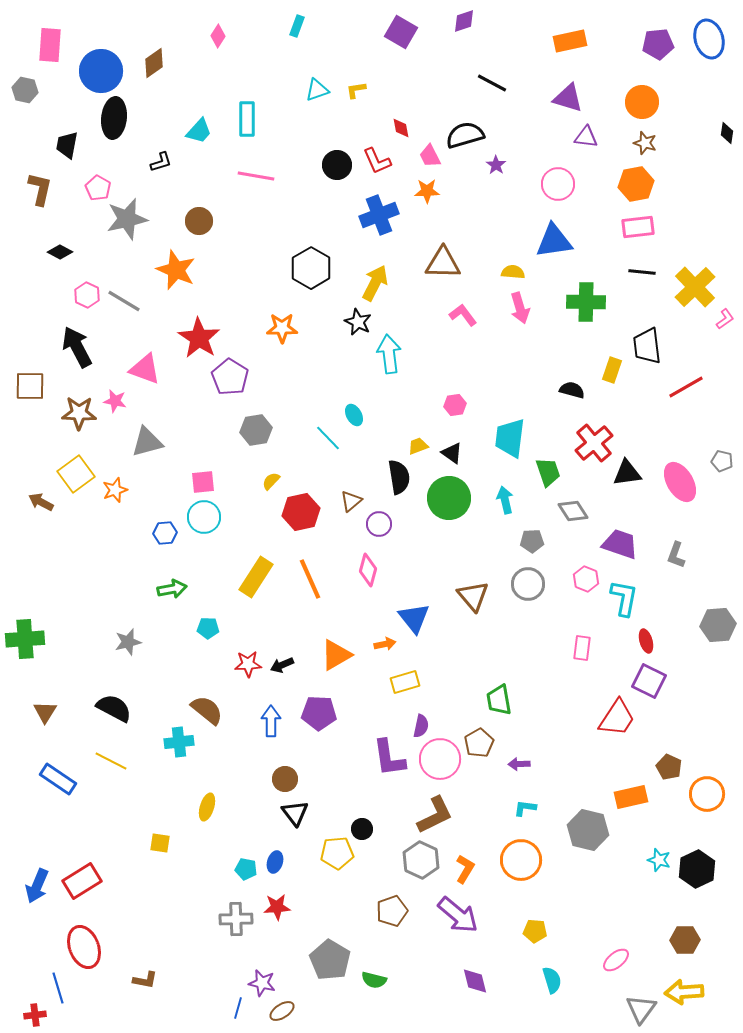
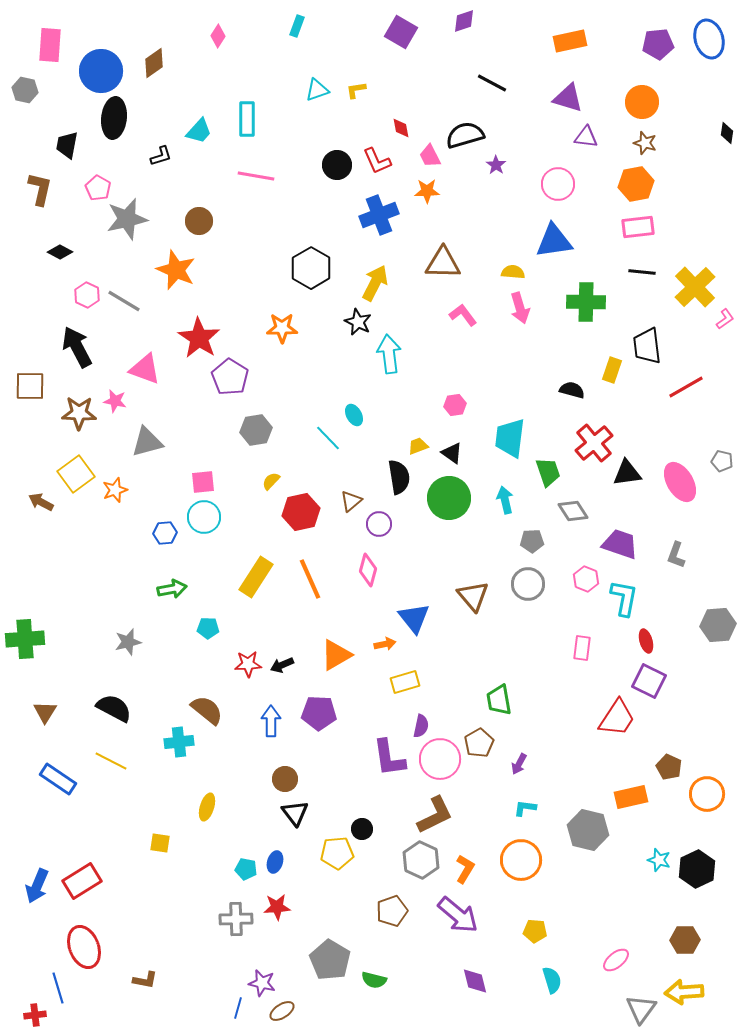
black L-shape at (161, 162): moved 6 px up
purple arrow at (519, 764): rotated 60 degrees counterclockwise
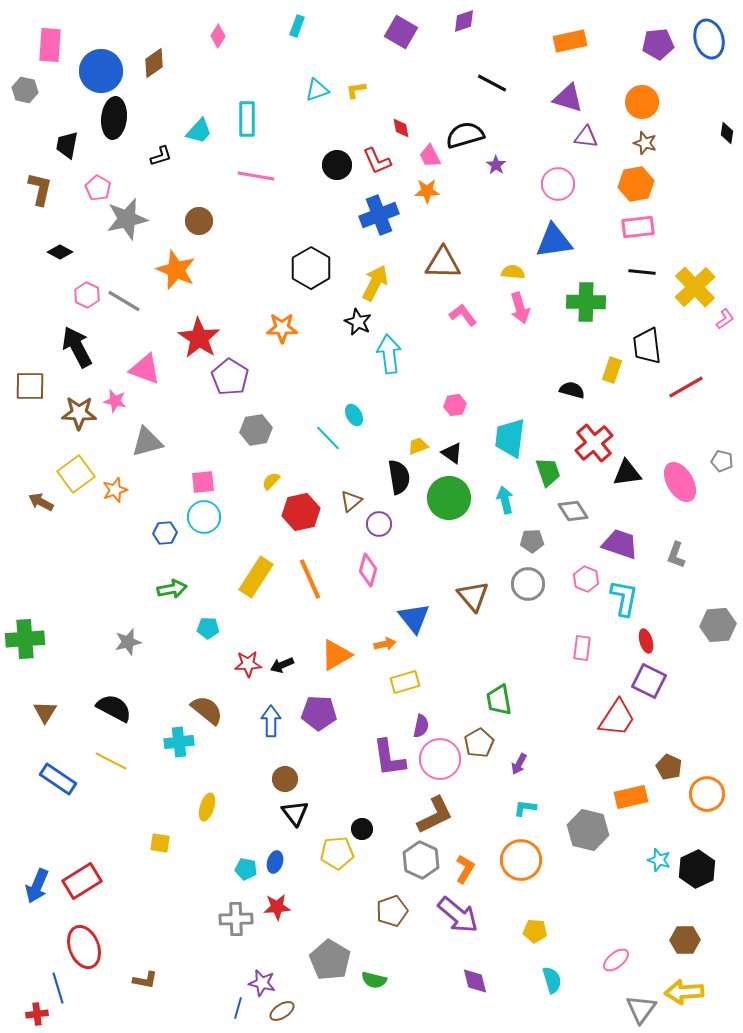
red cross at (35, 1015): moved 2 px right, 1 px up
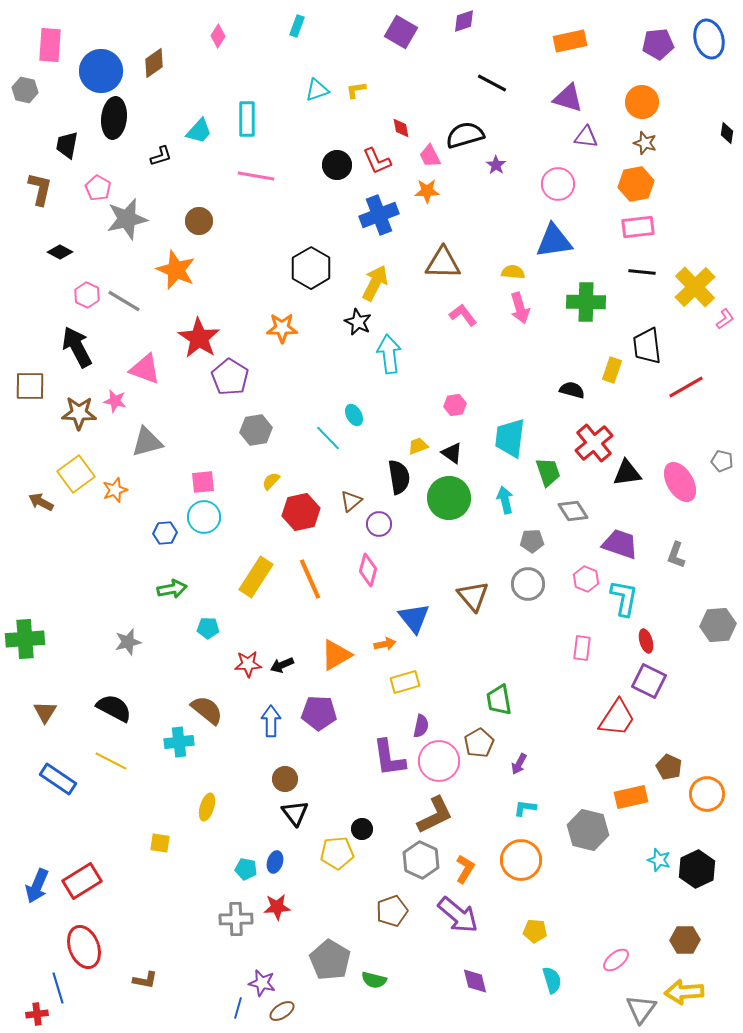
pink circle at (440, 759): moved 1 px left, 2 px down
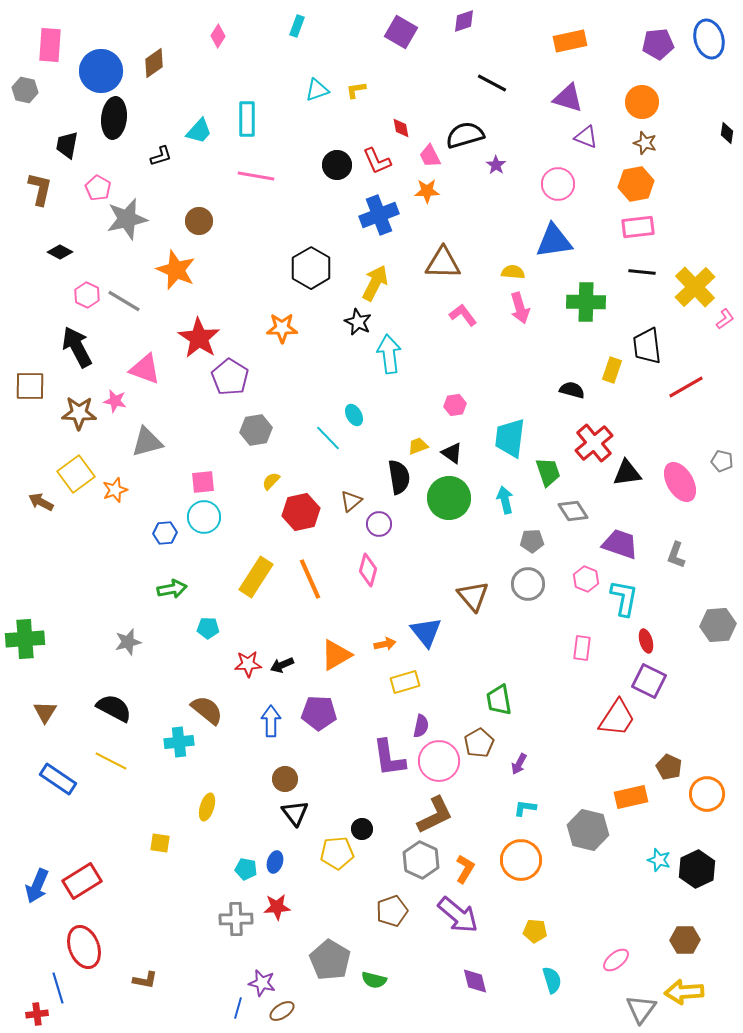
purple triangle at (586, 137): rotated 15 degrees clockwise
blue triangle at (414, 618): moved 12 px right, 14 px down
